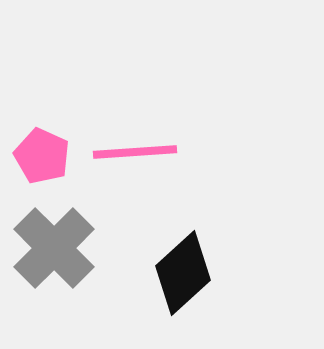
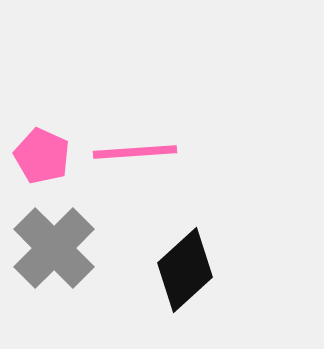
black diamond: moved 2 px right, 3 px up
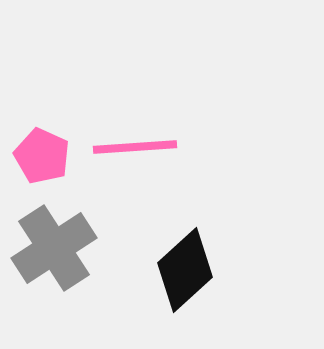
pink line: moved 5 px up
gray cross: rotated 12 degrees clockwise
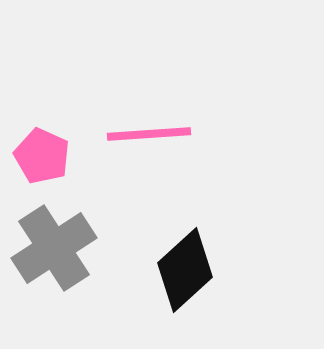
pink line: moved 14 px right, 13 px up
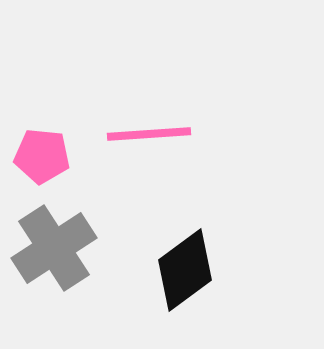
pink pentagon: rotated 18 degrees counterclockwise
black diamond: rotated 6 degrees clockwise
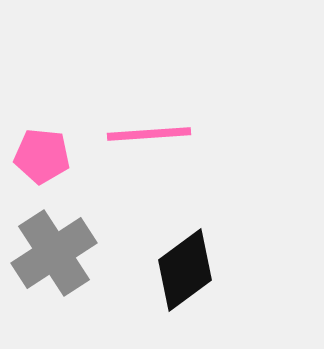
gray cross: moved 5 px down
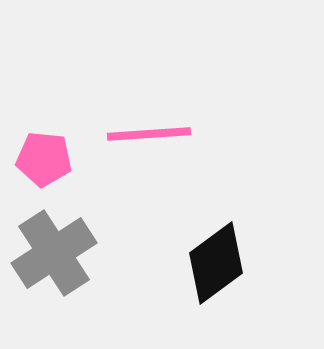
pink pentagon: moved 2 px right, 3 px down
black diamond: moved 31 px right, 7 px up
